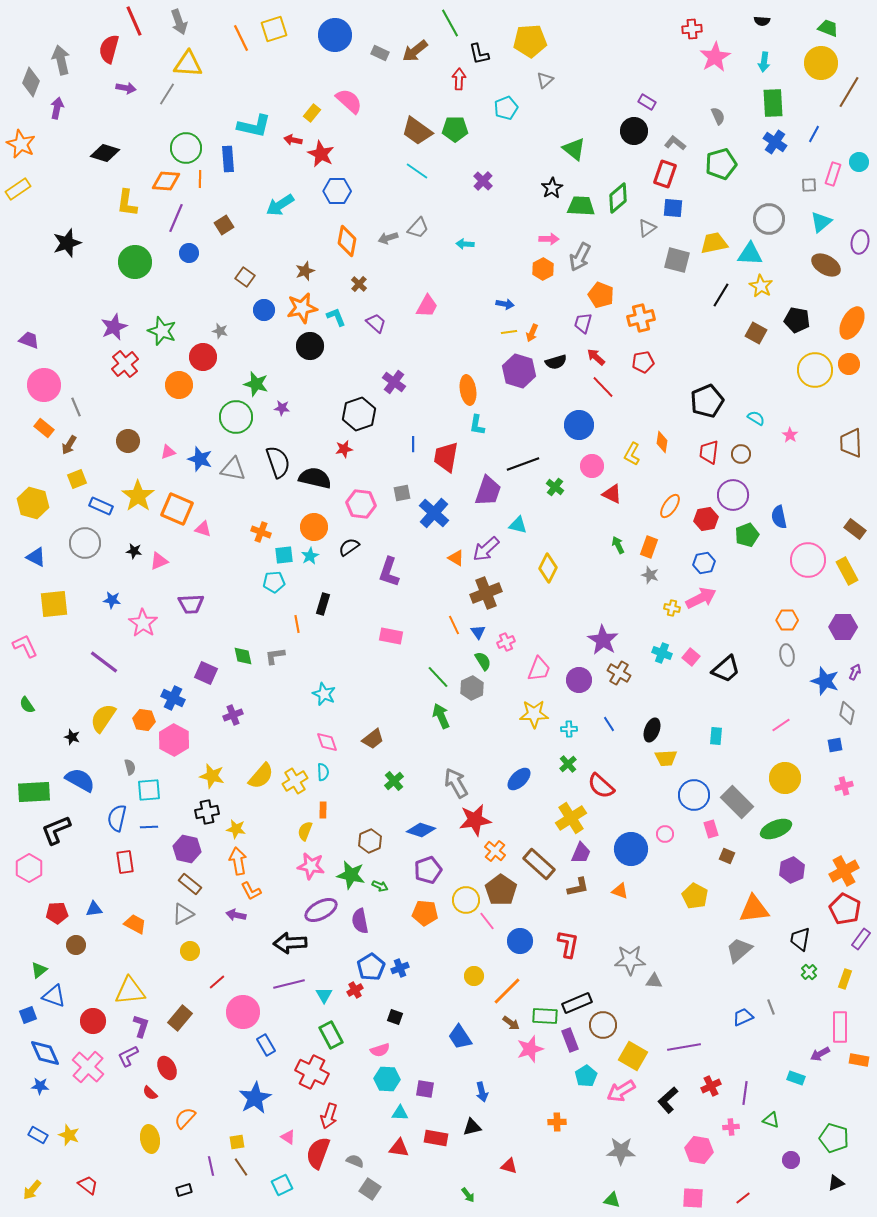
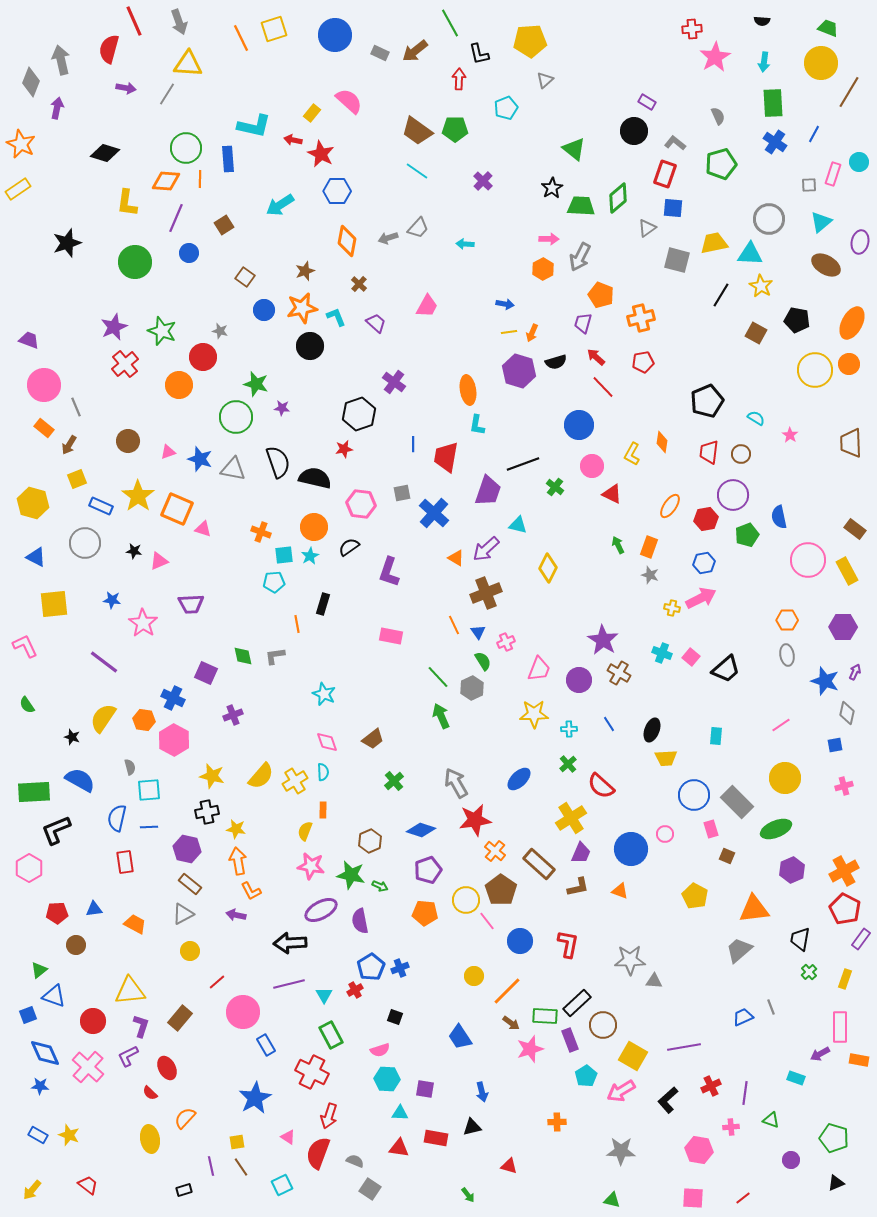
black rectangle at (577, 1003): rotated 20 degrees counterclockwise
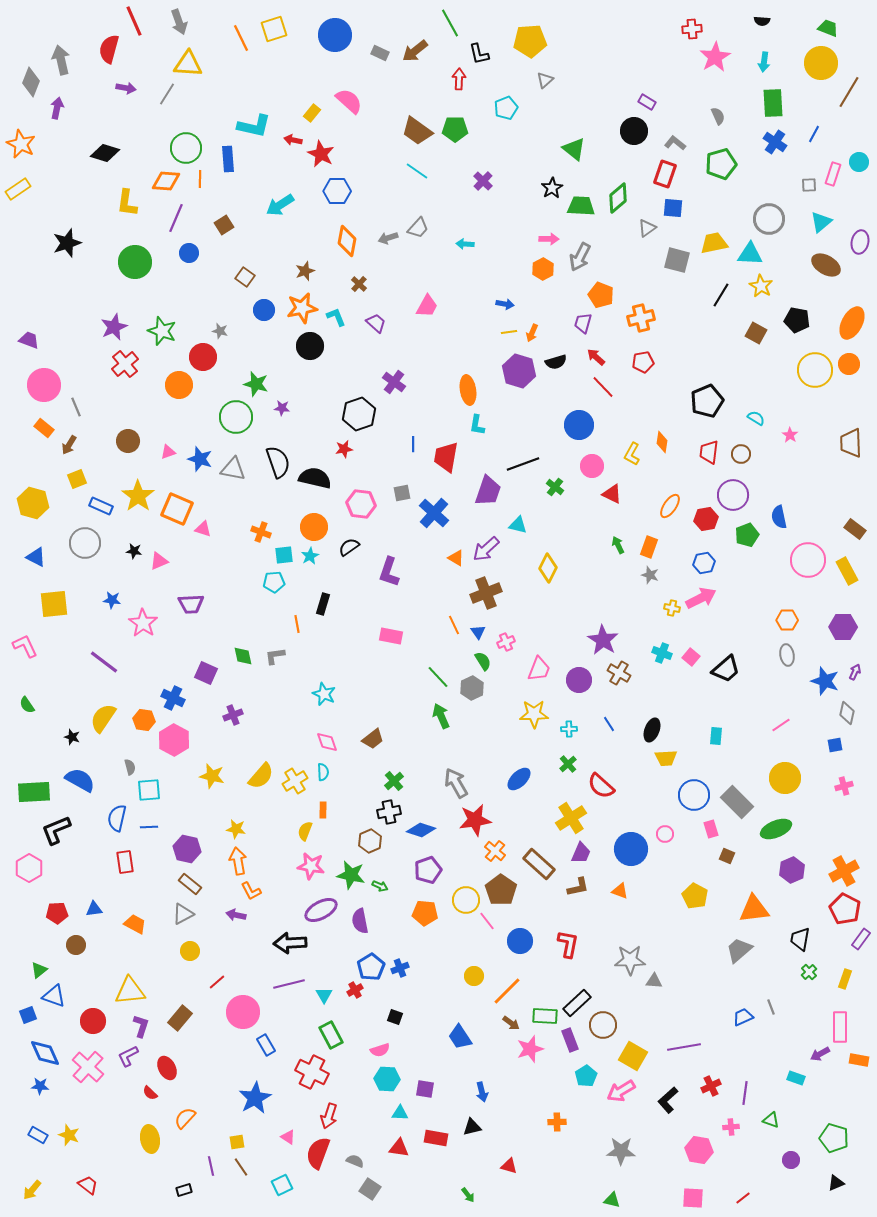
black cross at (207, 812): moved 182 px right
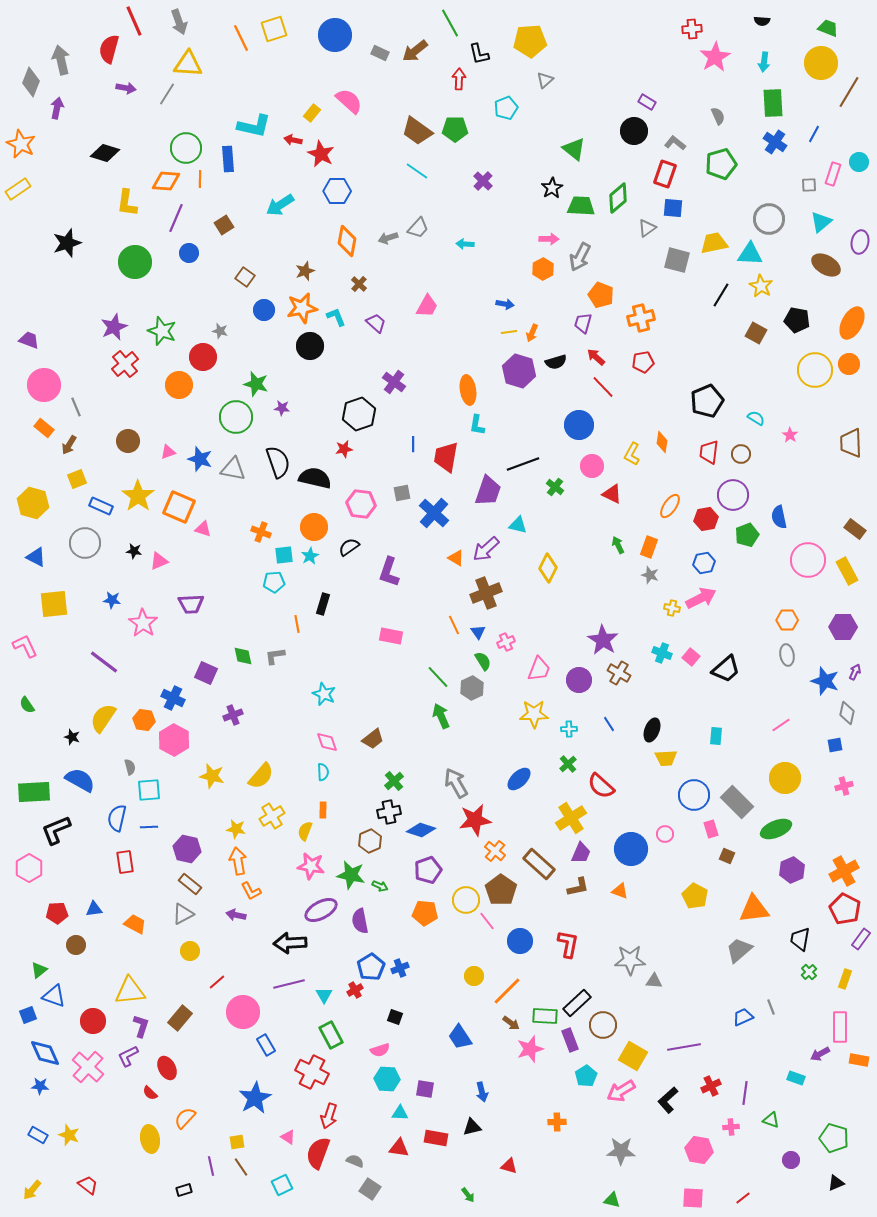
orange square at (177, 509): moved 2 px right, 2 px up
yellow cross at (295, 781): moved 23 px left, 35 px down
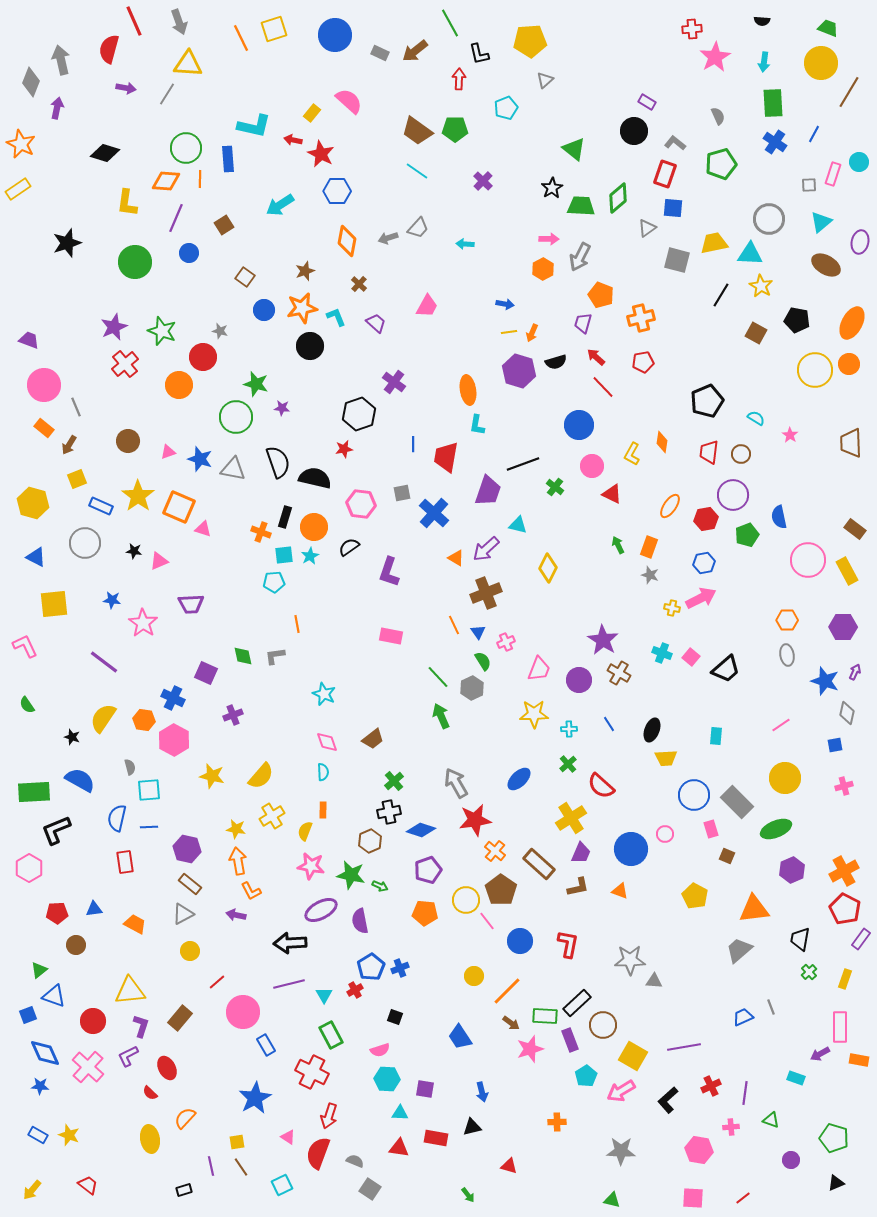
black rectangle at (323, 604): moved 38 px left, 87 px up
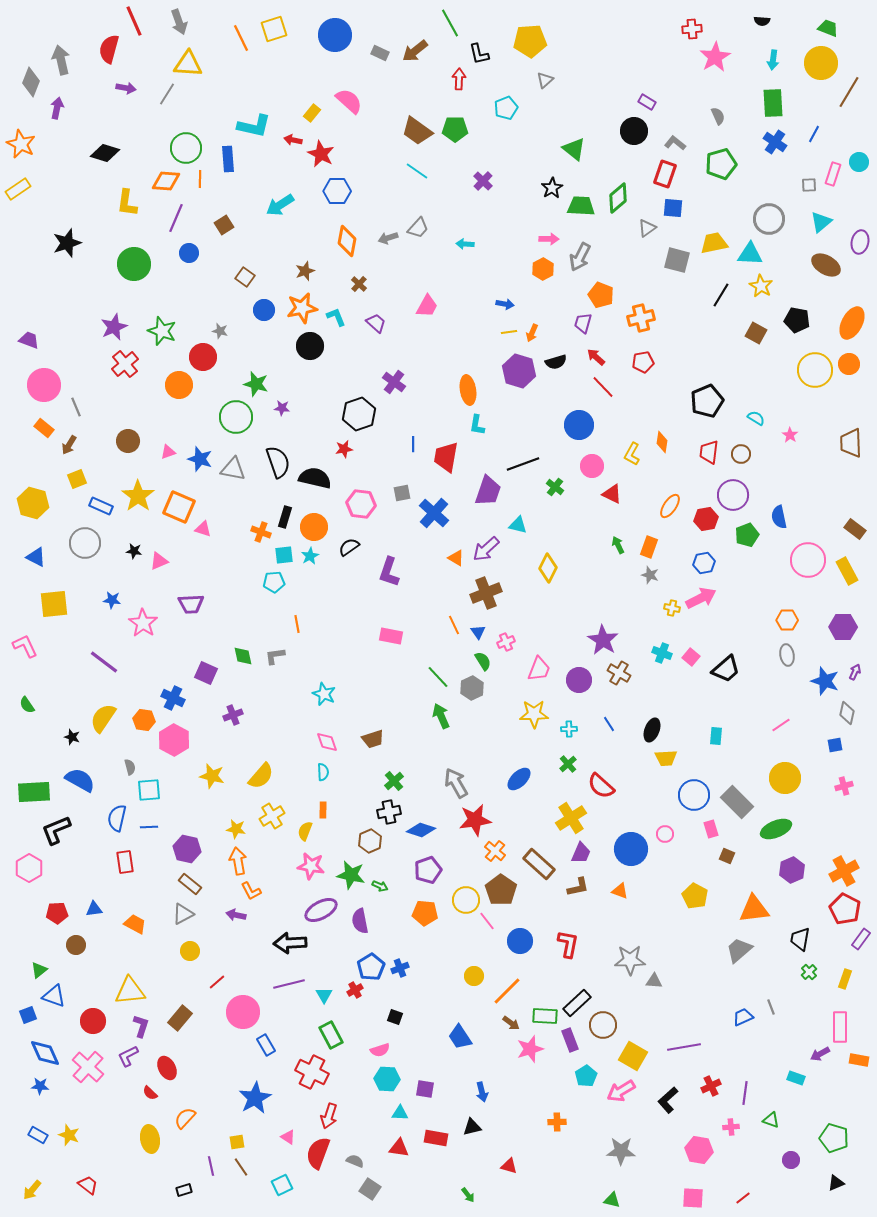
cyan arrow at (764, 62): moved 9 px right, 2 px up
green circle at (135, 262): moved 1 px left, 2 px down
brown trapezoid at (373, 739): rotated 20 degrees clockwise
